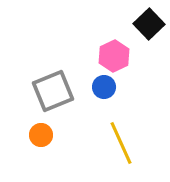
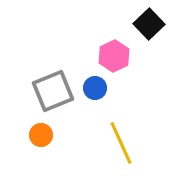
blue circle: moved 9 px left, 1 px down
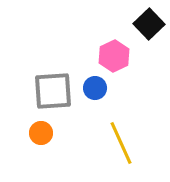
gray square: rotated 18 degrees clockwise
orange circle: moved 2 px up
